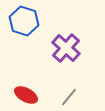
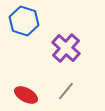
gray line: moved 3 px left, 6 px up
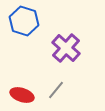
gray line: moved 10 px left, 1 px up
red ellipse: moved 4 px left; rotated 10 degrees counterclockwise
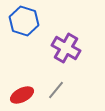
purple cross: rotated 12 degrees counterclockwise
red ellipse: rotated 45 degrees counterclockwise
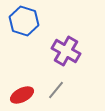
purple cross: moved 3 px down
